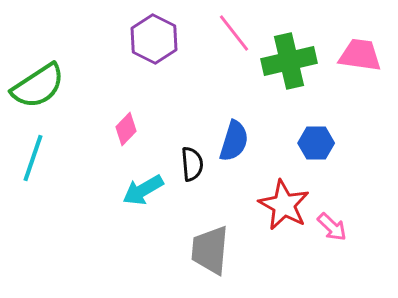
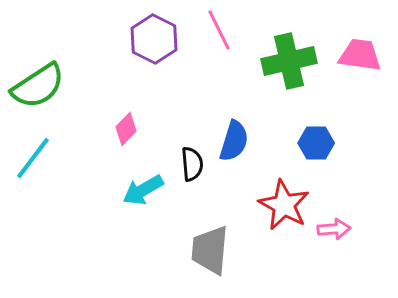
pink line: moved 15 px left, 3 px up; rotated 12 degrees clockwise
cyan line: rotated 18 degrees clockwise
pink arrow: moved 2 px right, 2 px down; rotated 48 degrees counterclockwise
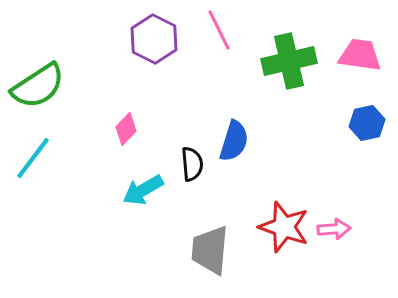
blue hexagon: moved 51 px right, 20 px up; rotated 12 degrees counterclockwise
red star: moved 22 px down; rotated 9 degrees counterclockwise
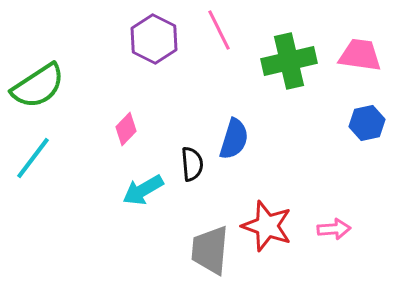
blue semicircle: moved 2 px up
red star: moved 17 px left, 1 px up
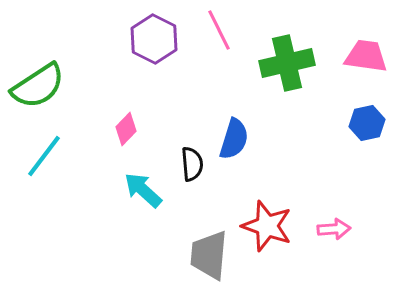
pink trapezoid: moved 6 px right, 1 px down
green cross: moved 2 px left, 2 px down
cyan line: moved 11 px right, 2 px up
cyan arrow: rotated 72 degrees clockwise
gray trapezoid: moved 1 px left, 5 px down
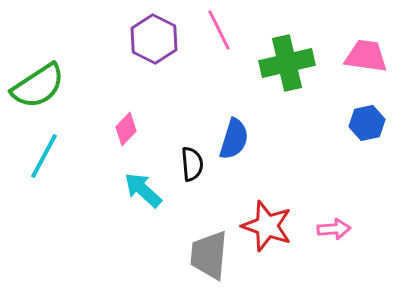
cyan line: rotated 9 degrees counterclockwise
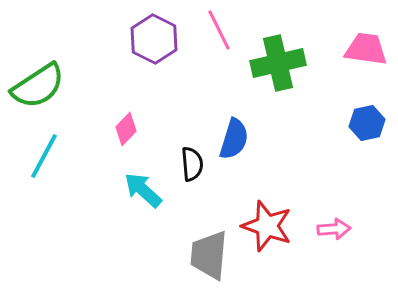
pink trapezoid: moved 7 px up
green cross: moved 9 px left
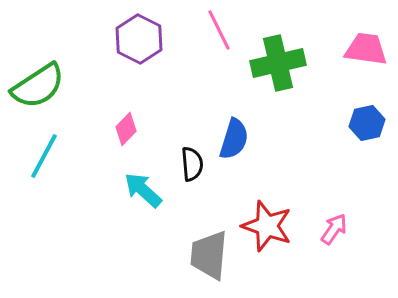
purple hexagon: moved 15 px left
pink arrow: rotated 52 degrees counterclockwise
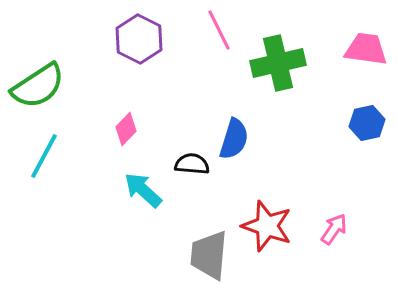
black semicircle: rotated 80 degrees counterclockwise
